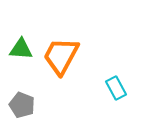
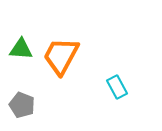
cyan rectangle: moved 1 px right, 1 px up
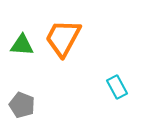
green triangle: moved 1 px right, 4 px up
orange trapezoid: moved 2 px right, 18 px up
